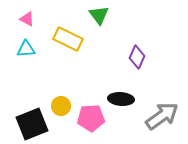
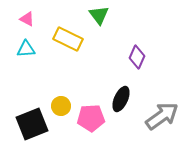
black ellipse: rotated 70 degrees counterclockwise
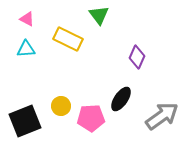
black ellipse: rotated 10 degrees clockwise
black square: moved 7 px left, 3 px up
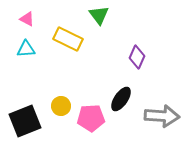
gray arrow: rotated 40 degrees clockwise
